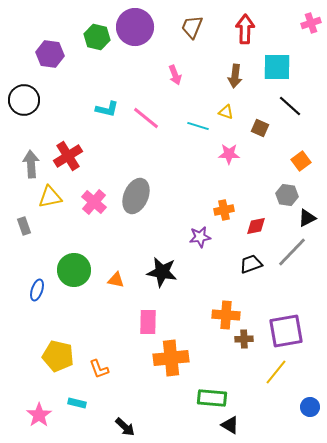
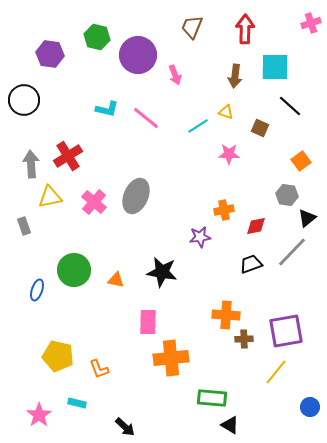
purple circle at (135, 27): moved 3 px right, 28 px down
cyan square at (277, 67): moved 2 px left
cyan line at (198, 126): rotated 50 degrees counterclockwise
black triangle at (307, 218): rotated 12 degrees counterclockwise
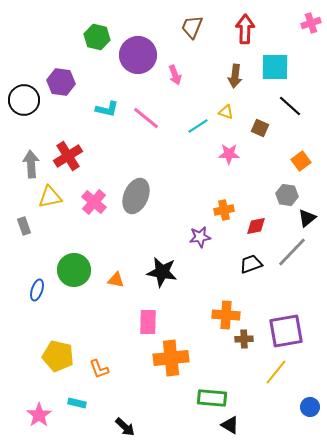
purple hexagon at (50, 54): moved 11 px right, 28 px down
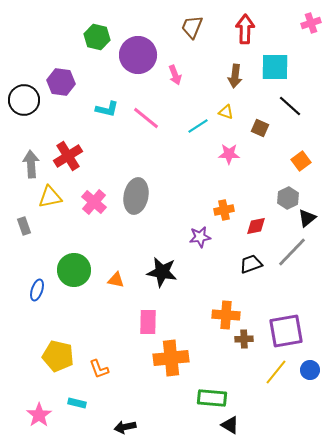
gray hexagon at (287, 195): moved 1 px right, 3 px down; rotated 25 degrees clockwise
gray ellipse at (136, 196): rotated 12 degrees counterclockwise
blue circle at (310, 407): moved 37 px up
black arrow at (125, 427): rotated 125 degrees clockwise
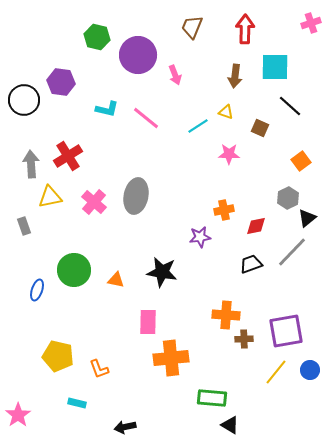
pink star at (39, 415): moved 21 px left
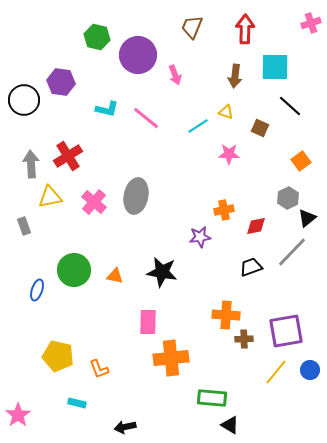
black trapezoid at (251, 264): moved 3 px down
orange triangle at (116, 280): moved 1 px left, 4 px up
